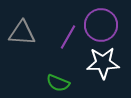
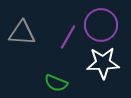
green semicircle: moved 2 px left
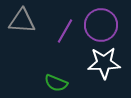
gray triangle: moved 12 px up
purple line: moved 3 px left, 6 px up
white star: moved 1 px right
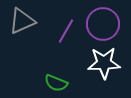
gray triangle: rotated 28 degrees counterclockwise
purple circle: moved 2 px right, 1 px up
purple line: moved 1 px right
